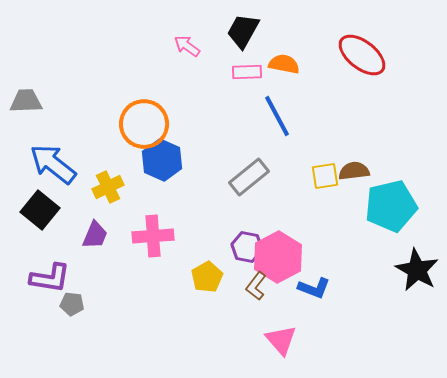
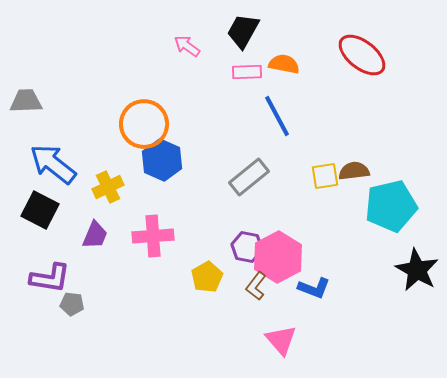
black square: rotated 12 degrees counterclockwise
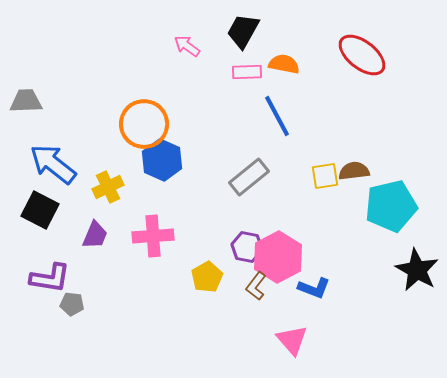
pink triangle: moved 11 px right
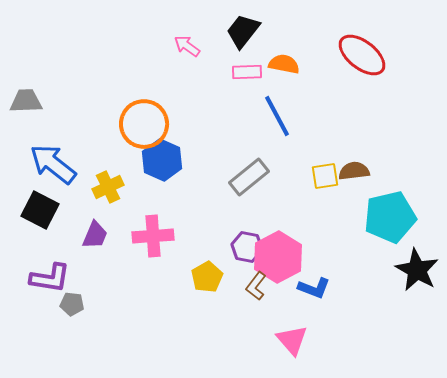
black trapezoid: rotated 9 degrees clockwise
cyan pentagon: moved 1 px left, 11 px down
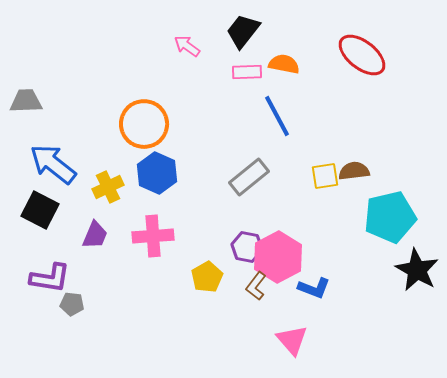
blue hexagon: moved 5 px left, 13 px down
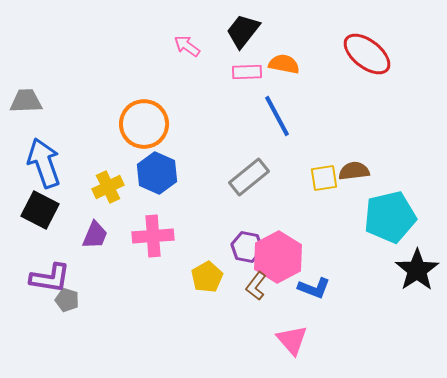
red ellipse: moved 5 px right, 1 px up
blue arrow: moved 9 px left, 1 px up; rotated 33 degrees clockwise
yellow square: moved 1 px left, 2 px down
black star: rotated 9 degrees clockwise
gray pentagon: moved 5 px left, 4 px up; rotated 10 degrees clockwise
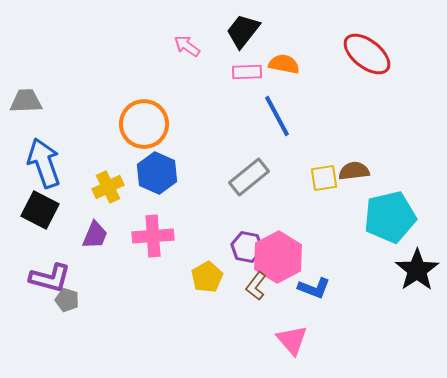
purple L-shape: rotated 6 degrees clockwise
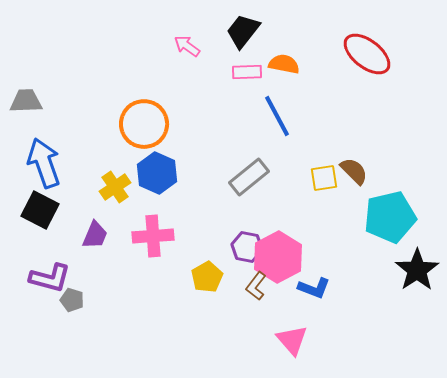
brown semicircle: rotated 52 degrees clockwise
yellow cross: moved 7 px right; rotated 8 degrees counterclockwise
gray pentagon: moved 5 px right
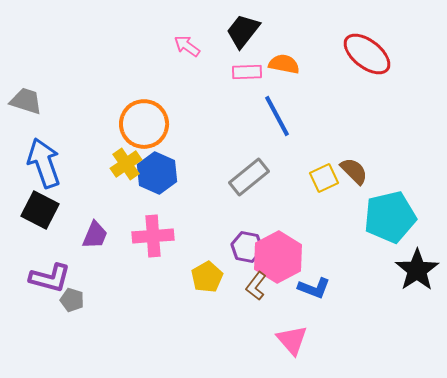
gray trapezoid: rotated 20 degrees clockwise
yellow square: rotated 16 degrees counterclockwise
yellow cross: moved 11 px right, 23 px up
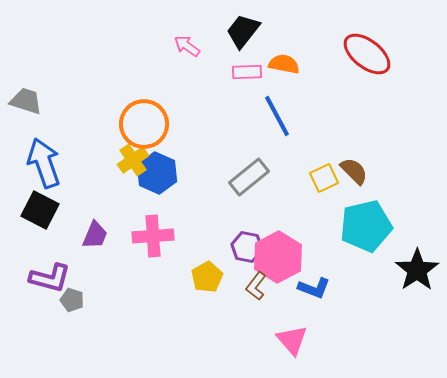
yellow cross: moved 7 px right, 4 px up
cyan pentagon: moved 24 px left, 9 px down
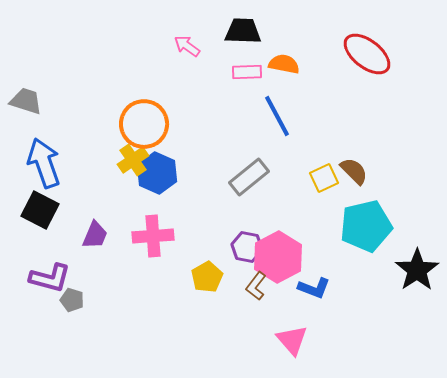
black trapezoid: rotated 54 degrees clockwise
